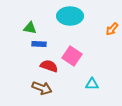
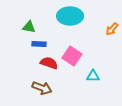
green triangle: moved 1 px left, 1 px up
red semicircle: moved 3 px up
cyan triangle: moved 1 px right, 8 px up
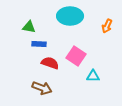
orange arrow: moved 5 px left, 3 px up; rotated 16 degrees counterclockwise
pink square: moved 4 px right
red semicircle: moved 1 px right
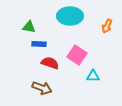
pink square: moved 1 px right, 1 px up
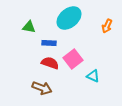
cyan ellipse: moved 1 px left, 2 px down; rotated 40 degrees counterclockwise
blue rectangle: moved 10 px right, 1 px up
pink square: moved 4 px left, 4 px down; rotated 18 degrees clockwise
cyan triangle: rotated 24 degrees clockwise
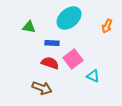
blue rectangle: moved 3 px right
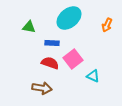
orange arrow: moved 1 px up
brown arrow: rotated 12 degrees counterclockwise
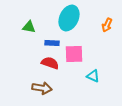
cyan ellipse: rotated 25 degrees counterclockwise
pink square: moved 1 px right, 5 px up; rotated 36 degrees clockwise
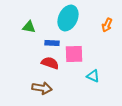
cyan ellipse: moved 1 px left
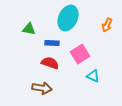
green triangle: moved 2 px down
pink square: moved 6 px right; rotated 30 degrees counterclockwise
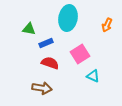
cyan ellipse: rotated 15 degrees counterclockwise
blue rectangle: moved 6 px left; rotated 24 degrees counterclockwise
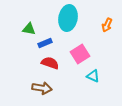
blue rectangle: moved 1 px left
